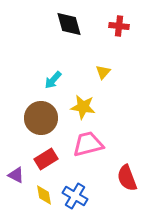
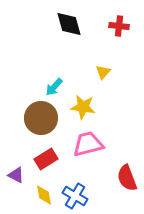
cyan arrow: moved 1 px right, 7 px down
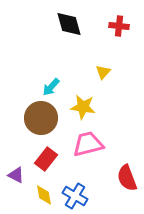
cyan arrow: moved 3 px left
red rectangle: rotated 20 degrees counterclockwise
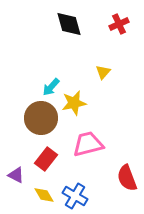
red cross: moved 2 px up; rotated 30 degrees counterclockwise
yellow star: moved 9 px left, 4 px up; rotated 20 degrees counterclockwise
yellow diamond: rotated 20 degrees counterclockwise
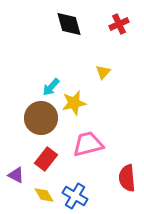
red semicircle: rotated 16 degrees clockwise
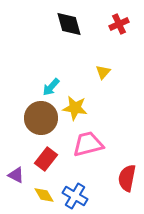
yellow star: moved 1 px right, 5 px down; rotated 20 degrees clockwise
red semicircle: rotated 16 degrees clockwise
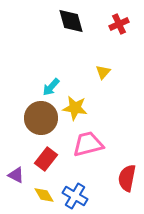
black diamond: moved 2 px right, 3 px up
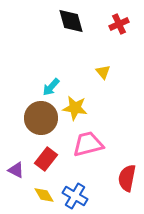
yellow triangle: rotated 21 degrees counterclockwise
purple triangle: moved 5 px up
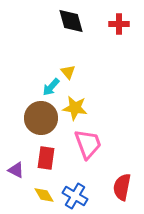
red cross: rotated 24 degrees clockwise
yellow triangle: moved 35 px left
pink trapezoid: rotated 84 degrees clockwise
red rectangle: moved 1 px up; rotated 30 degrees counterclockwise
red semicircle: moved 5 px left, 9 px down
